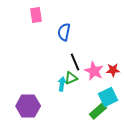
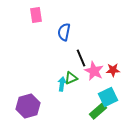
black line: moved 6 px right, 4 px up
purple hexagon: rotated 15 degrees counterclockwise
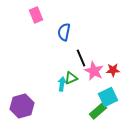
pink rectangle: rotated 14 degrees counterclockwise
purple hexagon: moved 6 px left
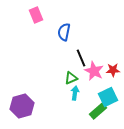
cyan arrow: moved 13 px right, 9 px down
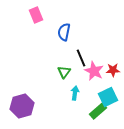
green triangle: moved 7 px left, 6 px up; rotated 32 degrees counterclockwise
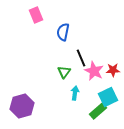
blue semicircle: moved 1 px left
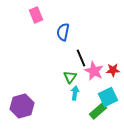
green triangle: moved 6 px right, 5 px down
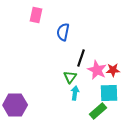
pink rectangle: rotated 35 degrees clockwise
black line: rotated 42 degrees clockwise
pink star: moved 3 px right, 1 px up
cyan square: moved 1 px right, 4 px up; rotated 24 degrees clockwise
purple hexagon: moved 7 px left, 1 px up; rotated 15 degrees clockwise
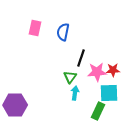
pink rectangle: moved 1 px left, 13 px down
pink star: moved 2 px down; rotated 30 degrees counterclockwise
green rectangle: rotated 24 degrees counterclockwise
